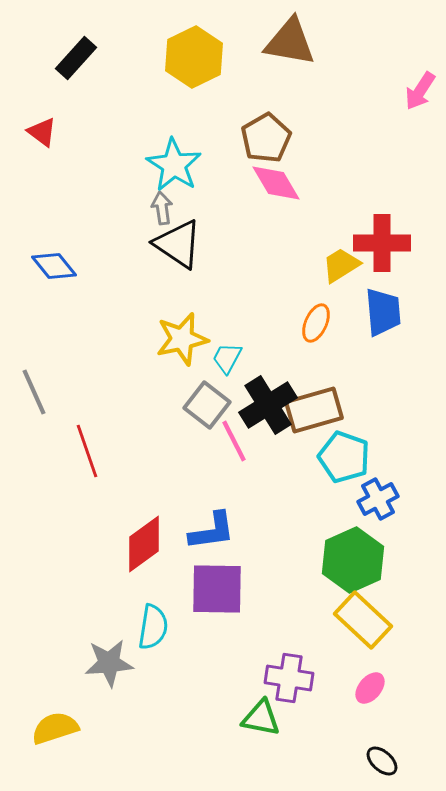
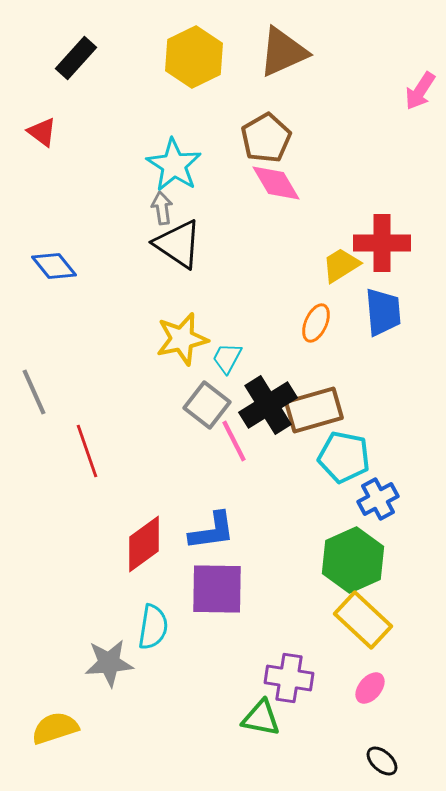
brown triangle: moved 7 px left, 10 px down; rotated 34 degrees counterclockwise
cyan pentagon: rotated 9 degrees counterclockwise
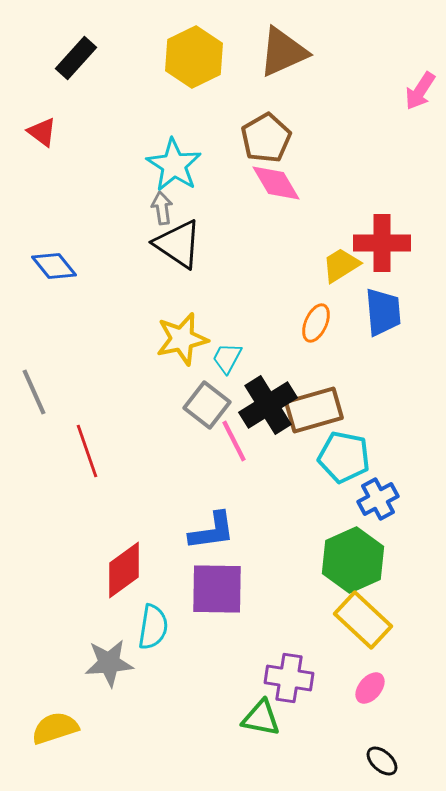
red diamond: moved 20 px left, 26 px down
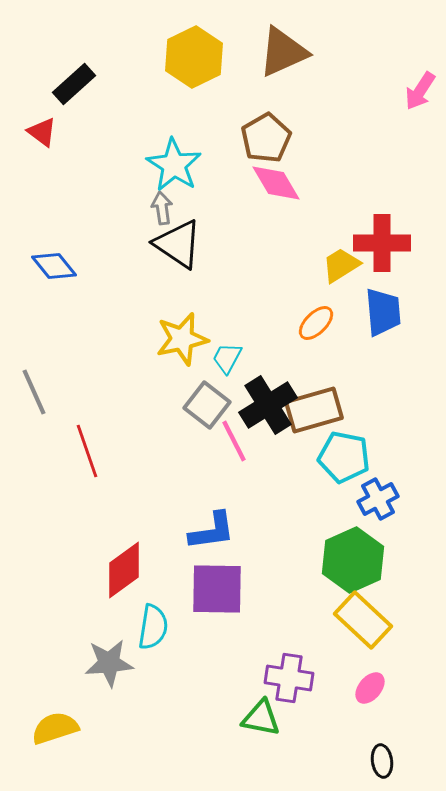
black rectangle: moved 2 px left, 26 px down; rotated 6 degrees clockwise
orange ellipse: rotated 21 degrees clockwise
black ellipse: rotated 40 degrees clockwise
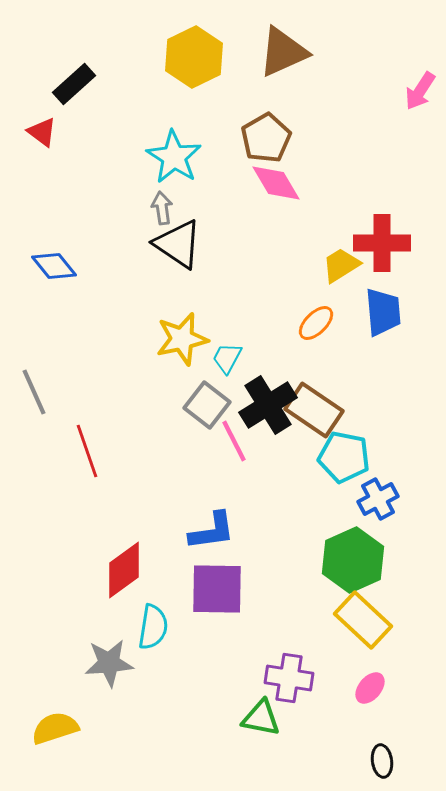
cyan star: moved 8 px up
brown rectangle: rotated 50 degrees clockwise
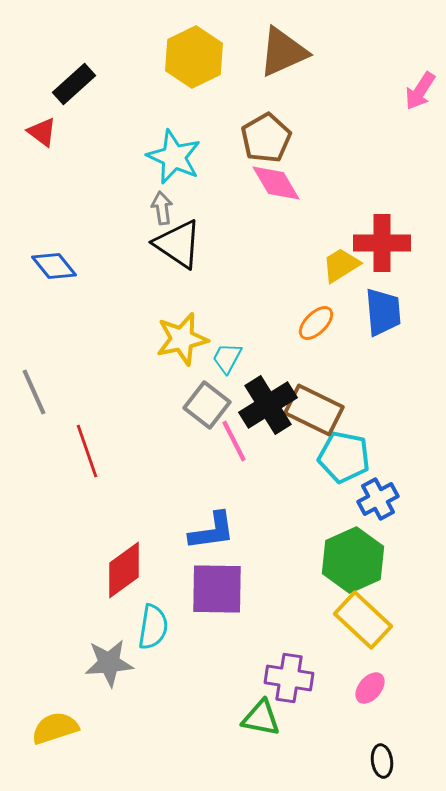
cyan star: rotated 8 degrees counterclockwise
brown rectangle: rotated 8 degrees counterclockwise
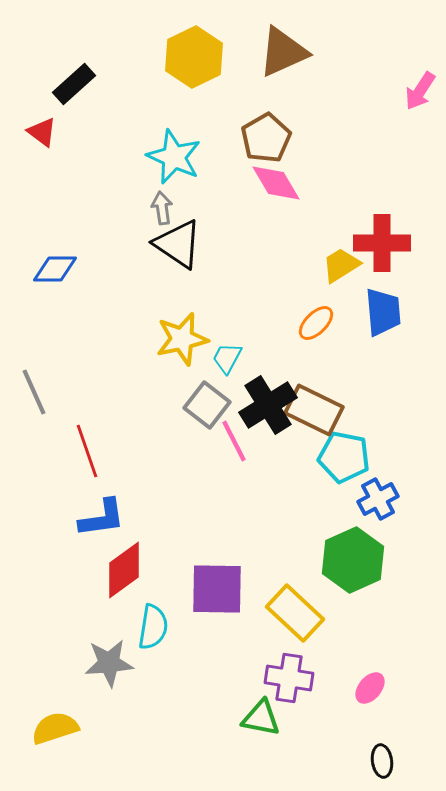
blue diamond: moved 1 px right, 3 px down; rotated 51 degrees counterclockwise
blue L-shape: moved 110 px left, 13 px up
yellow rectangle: moved 68 px left, 7 px up
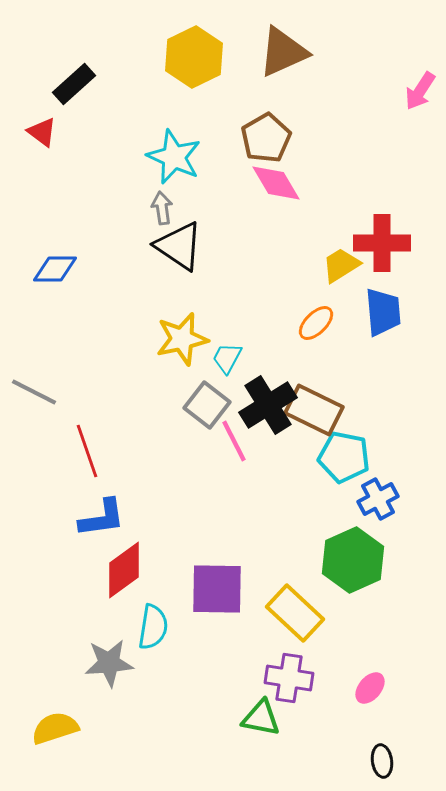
black triangle: moved 1 px right, 2 px down
gray line: rotated 39 degrees counterclockwise
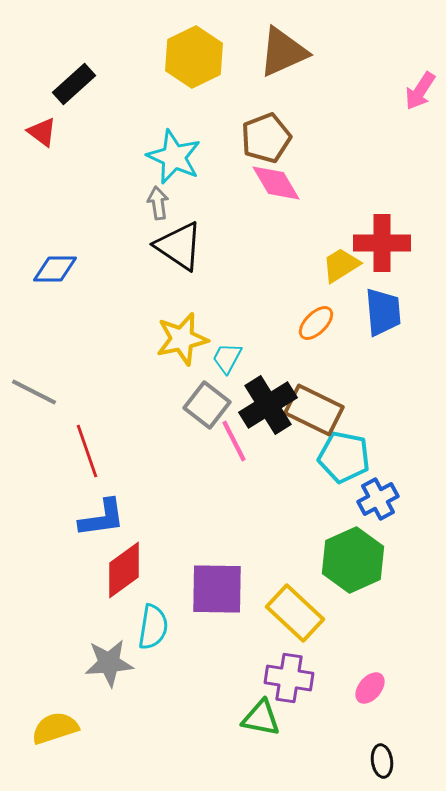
brown pentagon: rotated 9 degrees clockwise
gray arrow: moved 4 px left, 5 px up
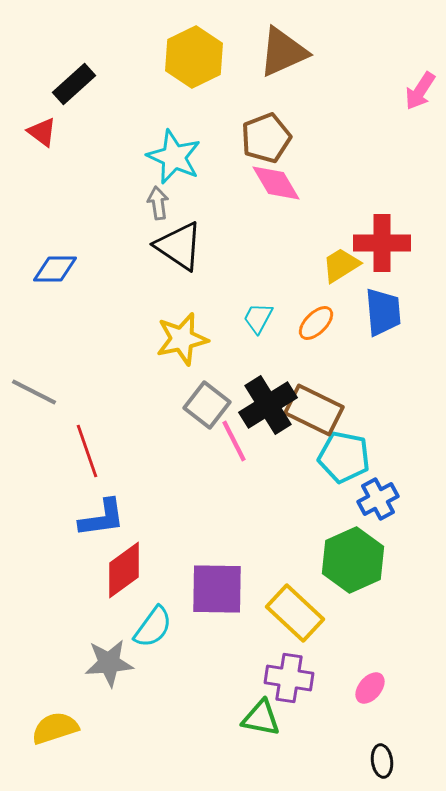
cyan trapezoid: moved 31 px right, 40 px up
cyan semicircle: rotated 27 degrees clockwise
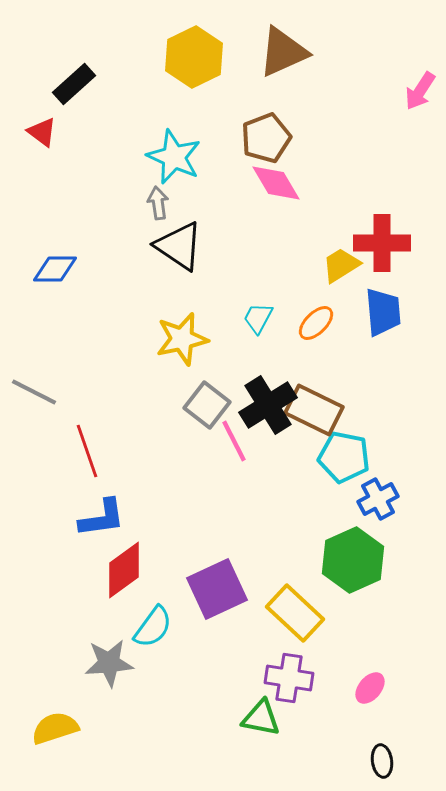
purple square: rotated 26 degrees counterclockwise
